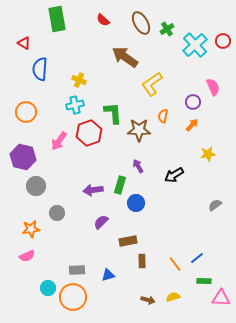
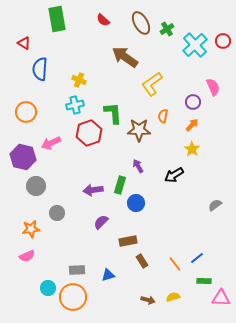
pink arrow at (59, 141): moved 8 px left, 2 px down; rotated 30 degrees clockwise
yellow star at (208, 154): moved 16 px left, 5 px up; rotated 28 degrees counterclockwise
brown rectangle at (142, 261): rotated 32 degrees counterclockwise
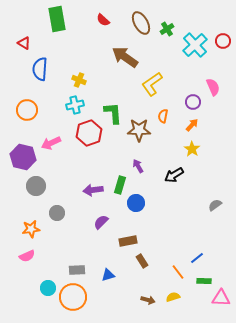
orange circle at (26, 112): moved 1 px right, 2 px up
orange line at (175, 264): moved 3 px right, 8 px down
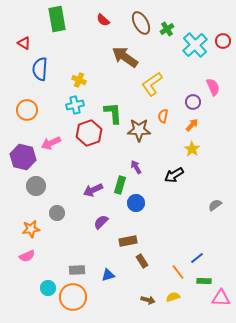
purple arrow at (138, 166): moved 2 px left, 1 px down
purple arrow at (93, 190): rotated 18 degrees counterclockwise
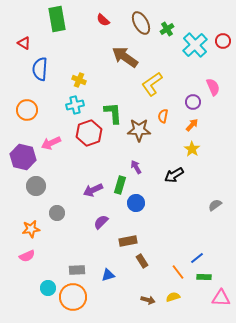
green rectangle at (204, 281): moved 4 px up
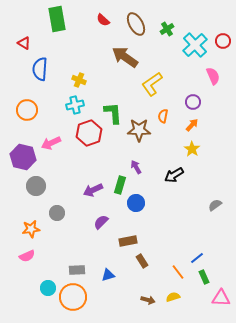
brown ellipse at (141, 23): moved 5 px left, 1 px down
pink semicircle at (213, 87): moved 11 px up
green rectangle at (204, 277): rotated 64 degrees clockwise
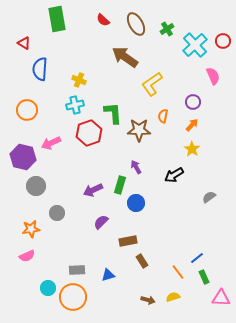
gray semicircle at (215, 205): moved 6 px left, 8 px up
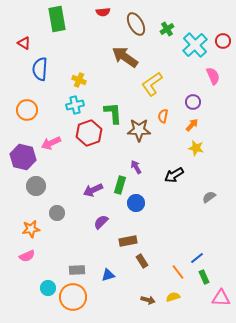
red semicircle at (103, 20): moved 8 px up; rotated 48 degrees counterclockwise
yellow star at (192, 149): moved 4 px right, 1 px up; rotated 21 degrees counterclockwise
